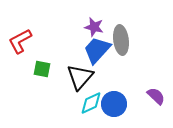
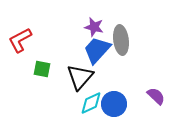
red L-shape: moved 1 px up
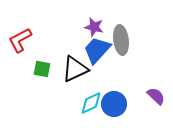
black triangle: moved 5 px left, 8 px up; rotated 24 degrees clockwise
